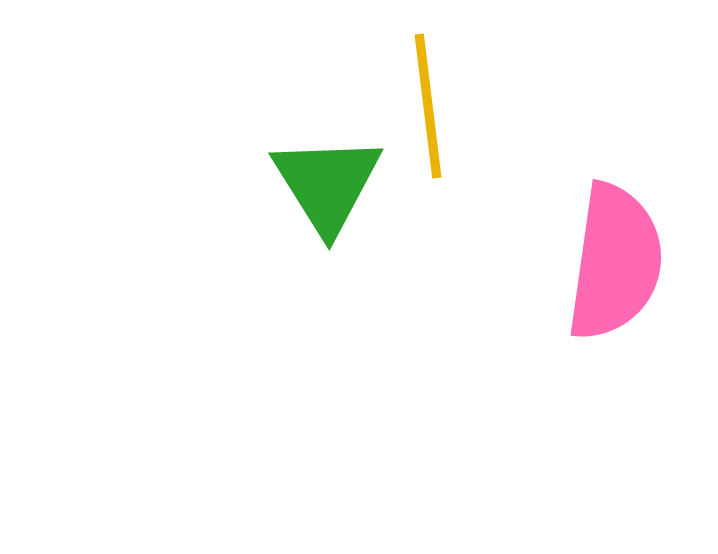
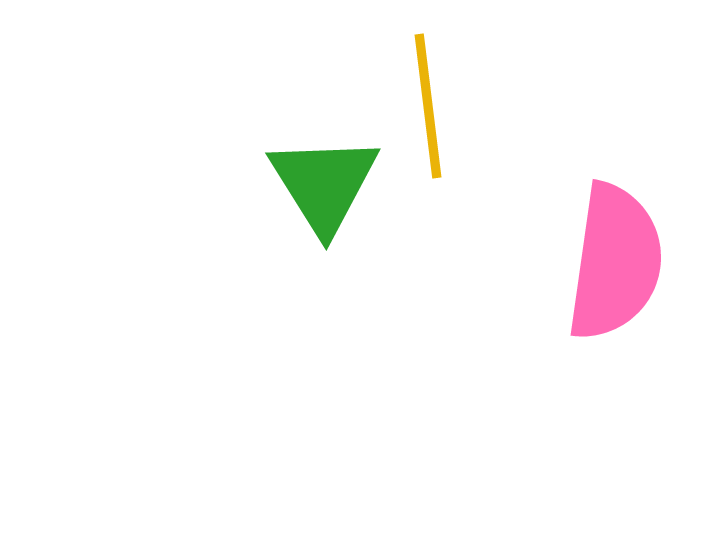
green triangle: moved 3 px left
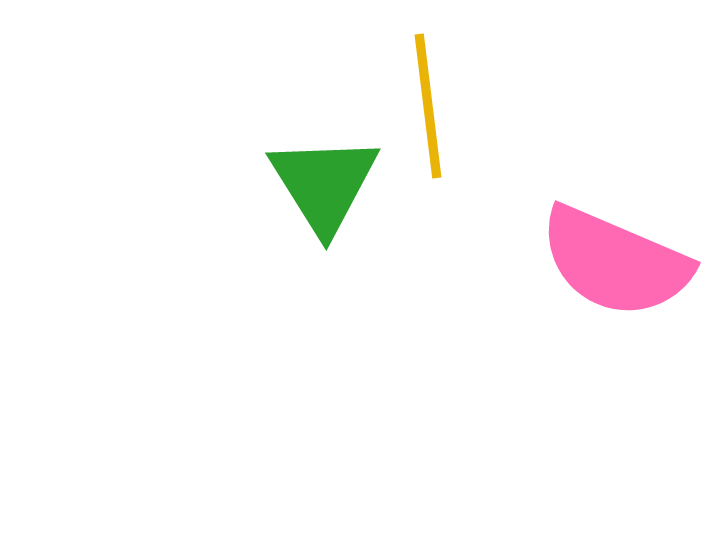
pink semicircle: rotated 105 degrees clockwise
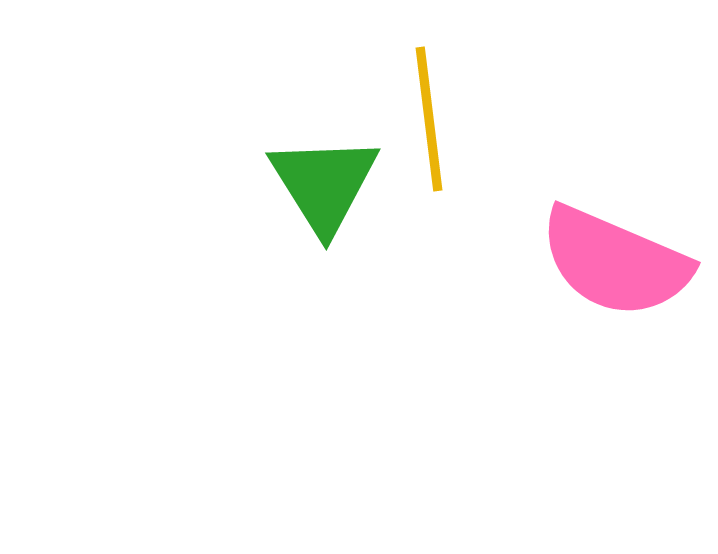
yellow line: moved 1 px right, 13 px down
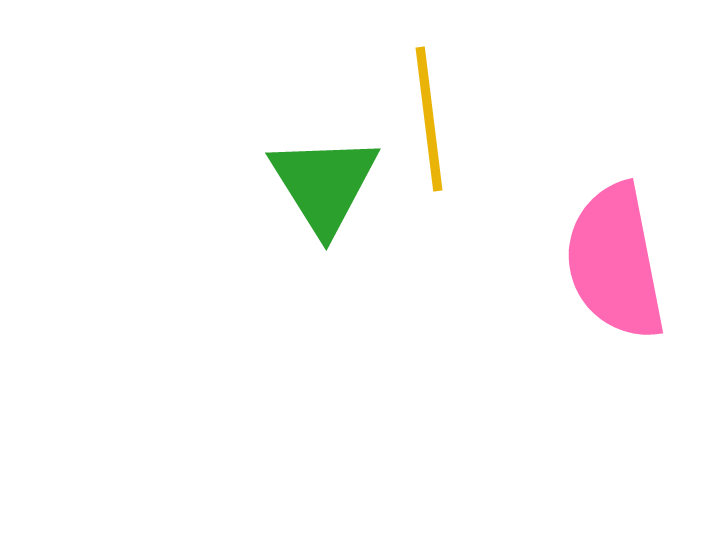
pink semicircle: rotated 56 degrees clockwise
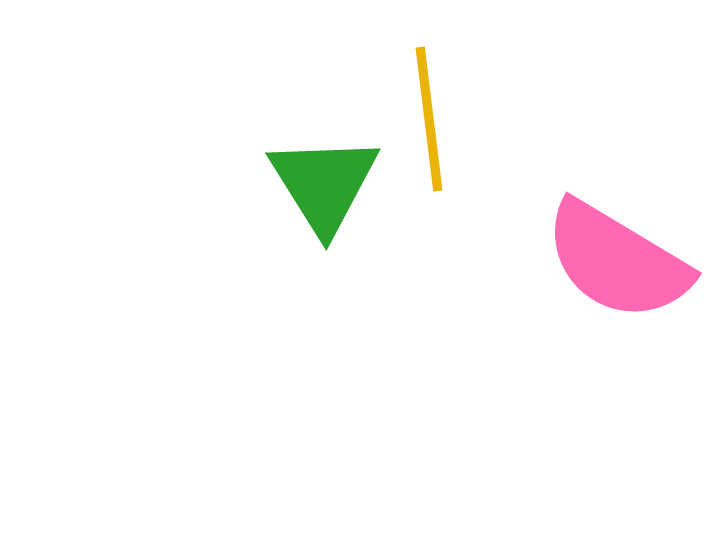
pink semicircle: moved 2 px right, 1 px up; rotated 48 degrees counterclockwise
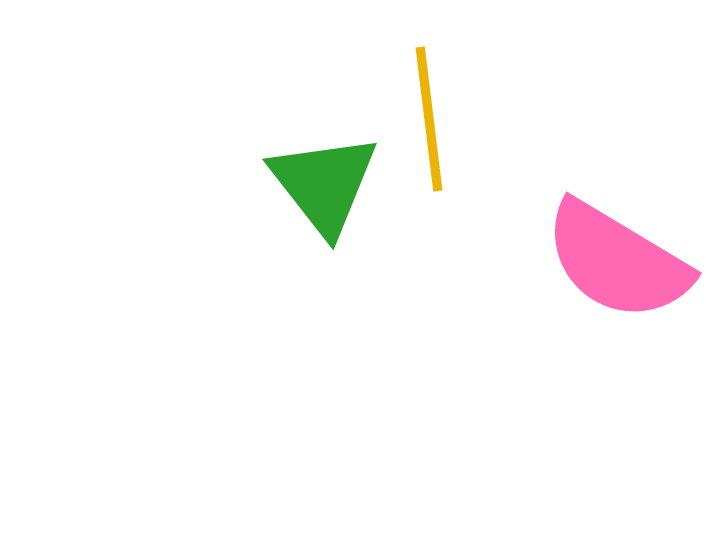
green triangle: rotated 6 degrees counterclockwise
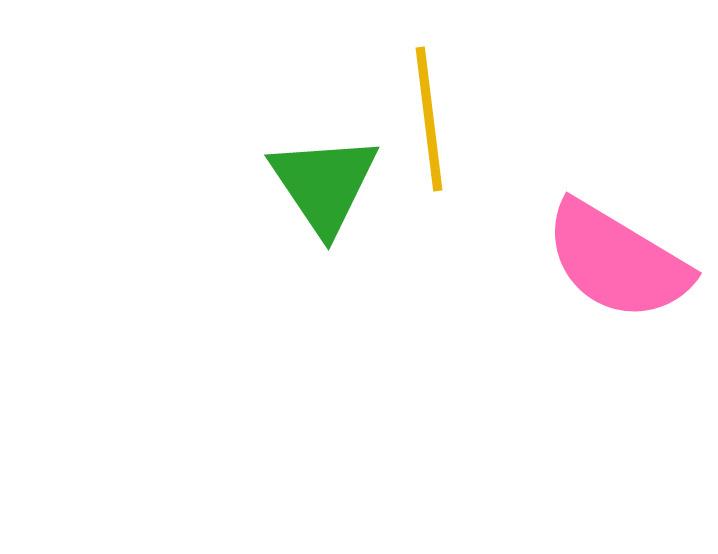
green triangle: rotated 4 degrees clockwise
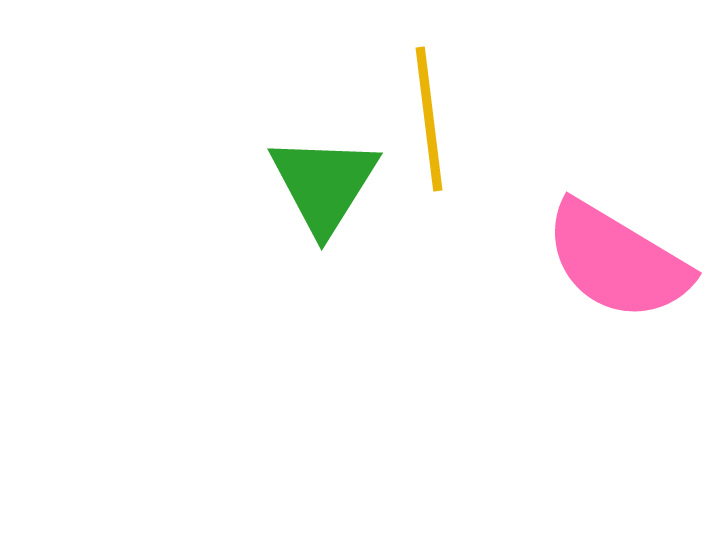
green triangle: rotated 6 degrees clockwise
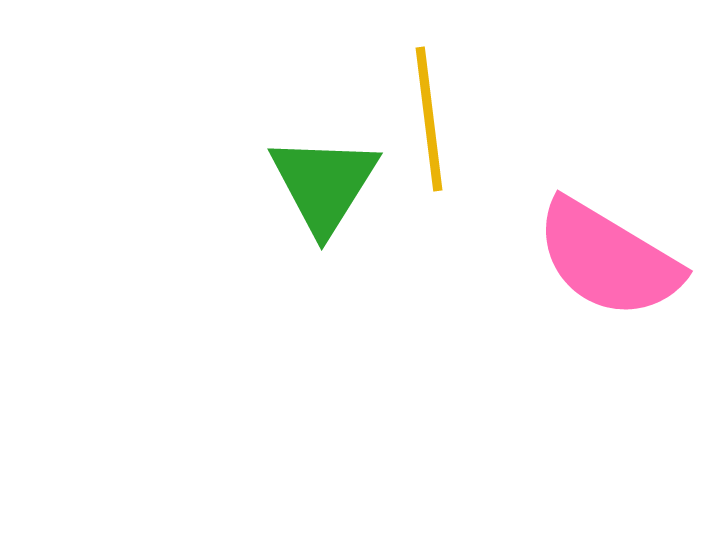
pink semicircle: moved 9 px left, 2 px up
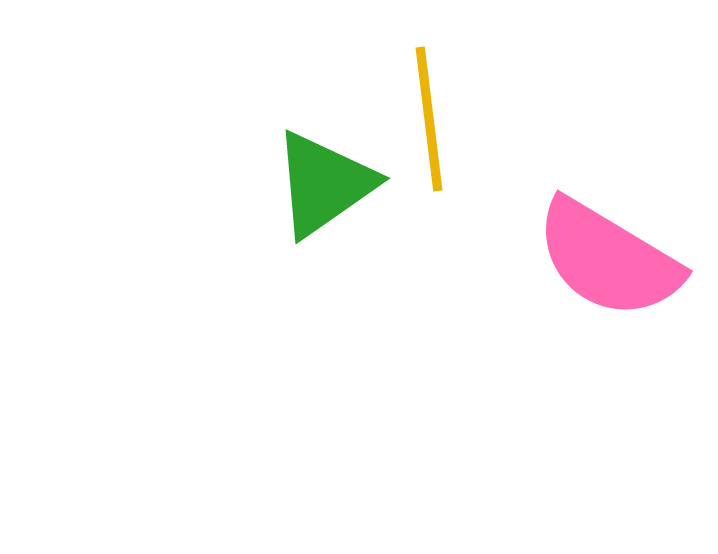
green triangle: rotated 23 degrees clockwise
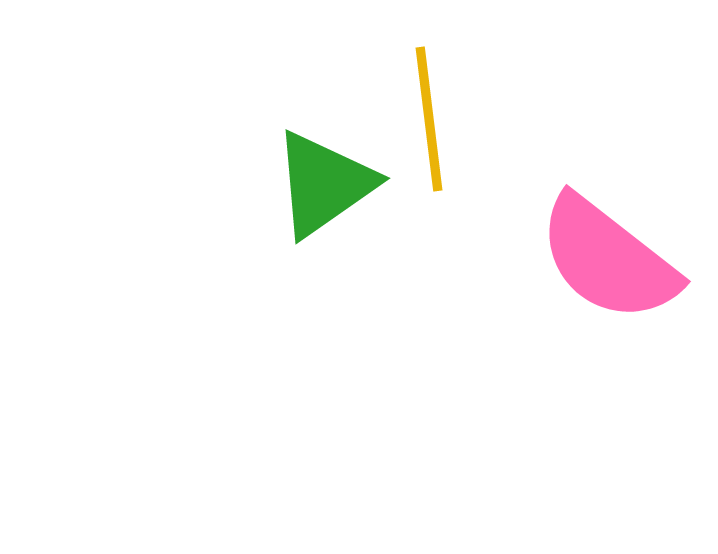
pink semicircle: rotated 7 degrees clockwise
